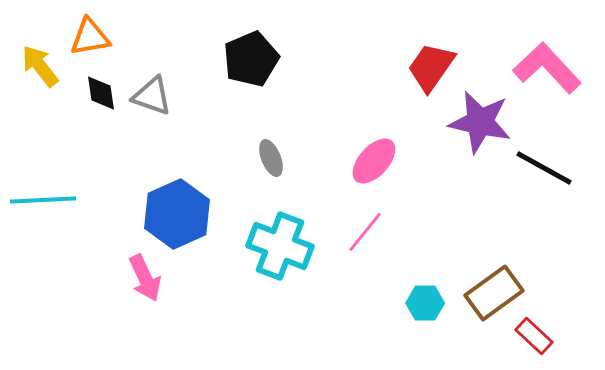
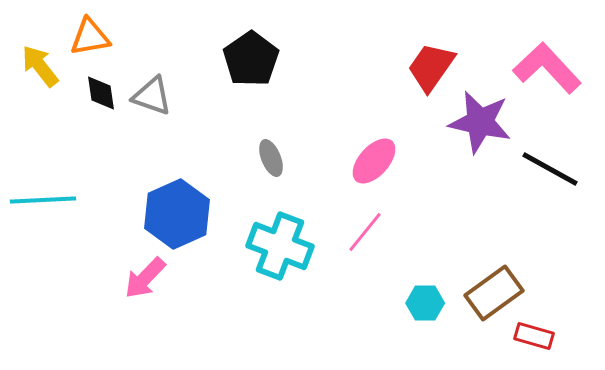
black pentagon: rotated 12 degrees counterclockwise
black line: moved 6 px right, 1 px down
pink arrow: rotated 69 degrees clockwise
red rectangle: rotated 27 degrees counterclockwise
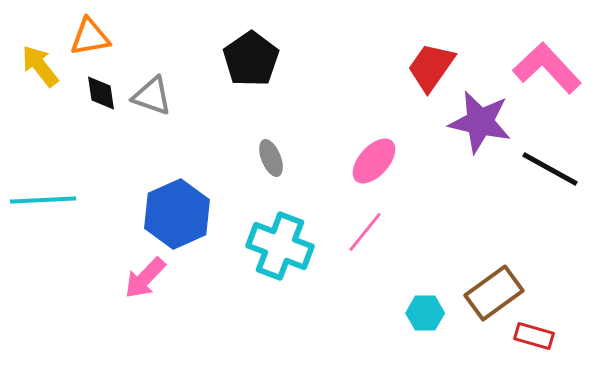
cyan hexagon: moved 10 px down
